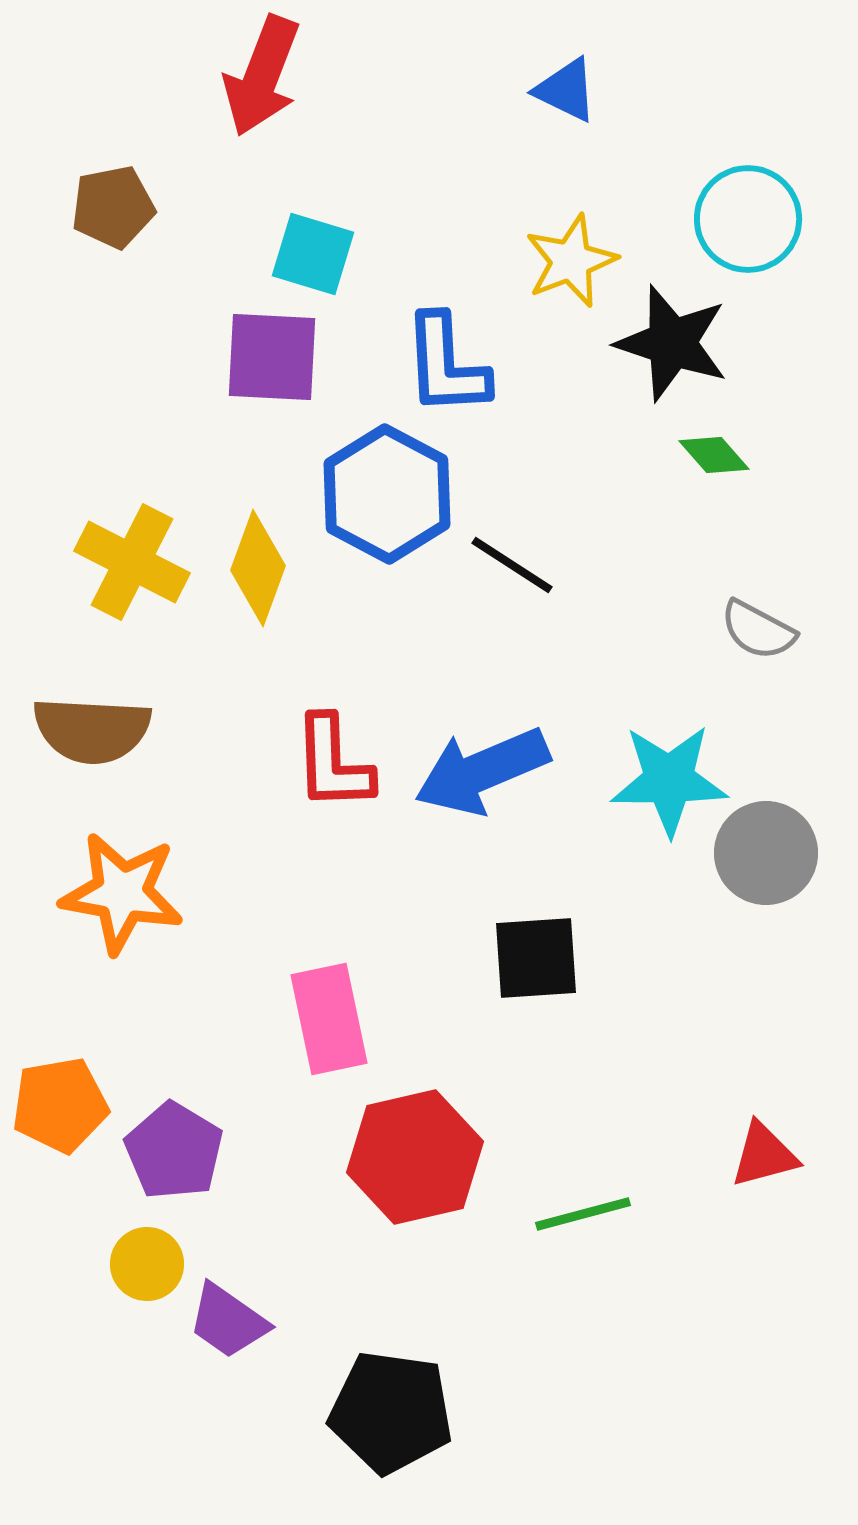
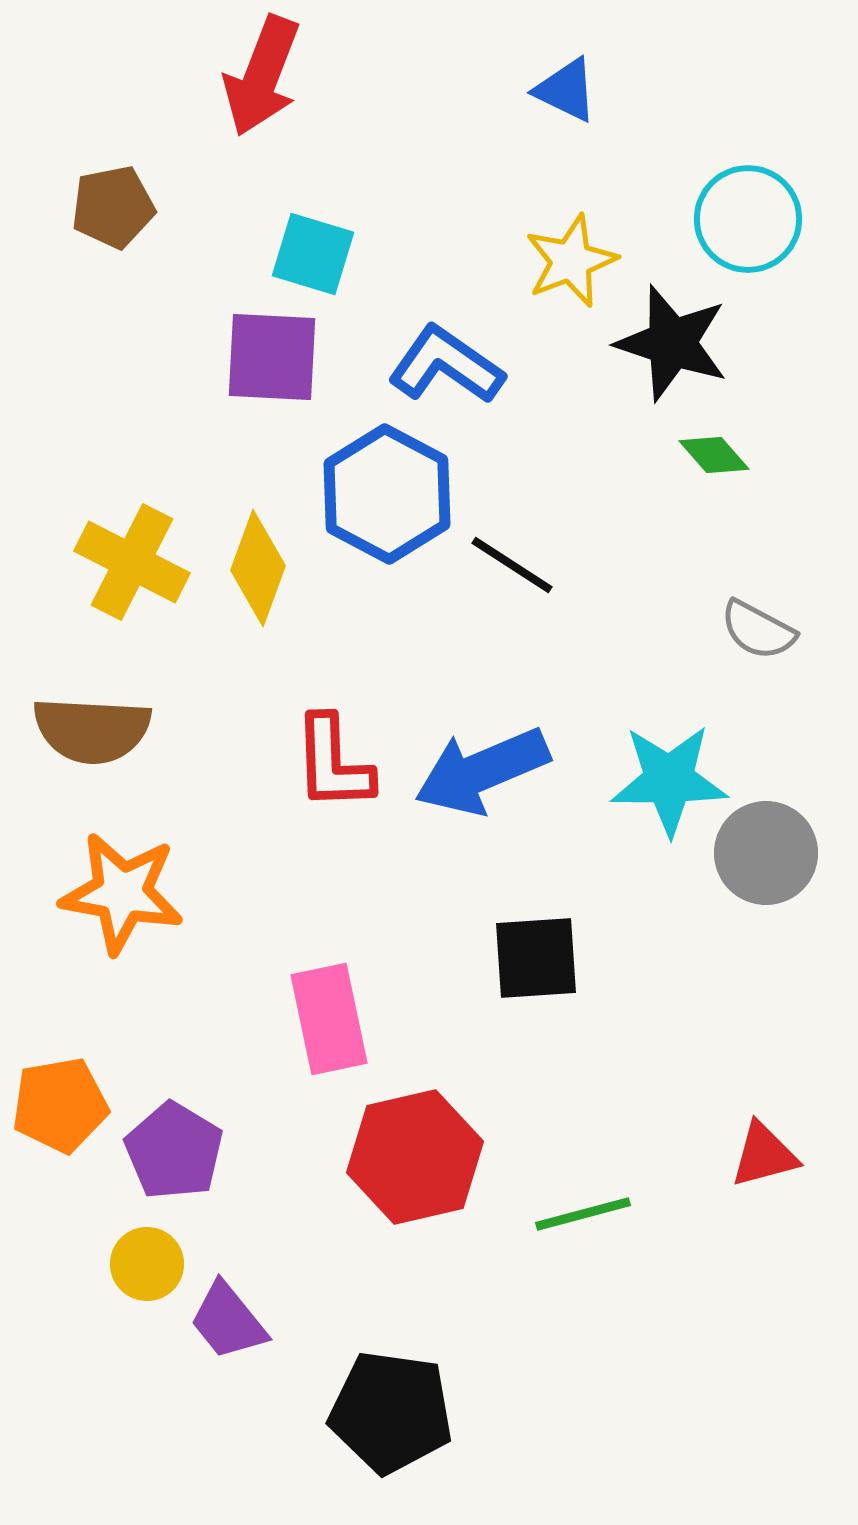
blue L-shape: rotated 128 degrees clockwise
purple trapezoid: rotated 16 degrees clockwise
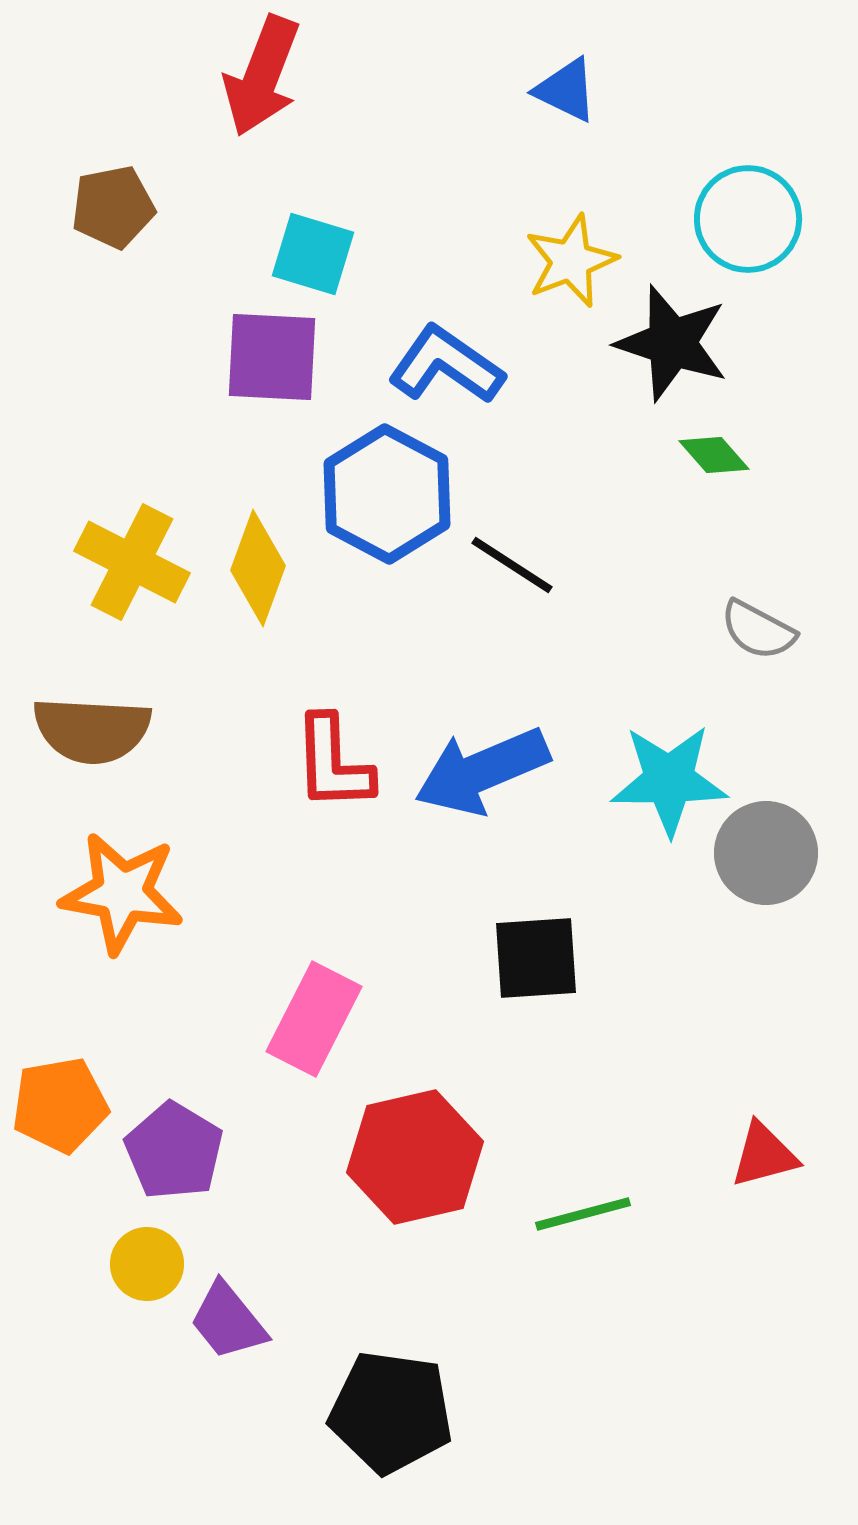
pink rectangle: moved 15 px left; rotated 39 degrees clockwise
